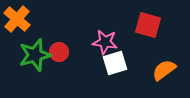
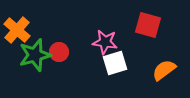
orange cross: moved 11 px down
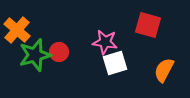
orange semicircle: rotated 25 degrees counterclockwise
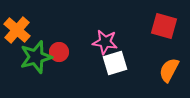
red square: moved 16 px right, 1 px down
green star: moved 1 px right, 2 px down
orange semicircle: moved 5 px right
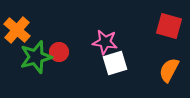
red square: moved 5 px right
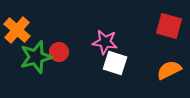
white square: rotated 35 degrees clockwise
orange semicircle: rotated 35 degrees clockwise
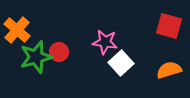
white square: moved 6 px right; rotated 30 degrees clockwise
orange semicircle: rotated 10 degrees clockwise
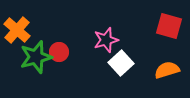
pink star: moved 1 px right, 2 px up; rotated 25 degrees counterclockwise
orange semicircle: moved 2 px left
